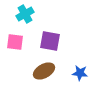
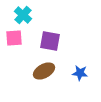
cyan cross: moved 2 px left, 1 px down; rotated 18 degrees counterclockwise
pink square: moved 1 px left, 4 px up; rotated 12 degrees counterclockwise
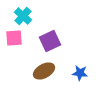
cyan cross: moved 1 px down
purple square: rotated 35 degrees counterclockwise
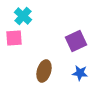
purple square: moved 26 px right
brown ellipse: rotated 45 degrees counterclockwise
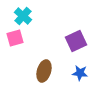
pink square: moved 1 px right; rotated 12 degrees counterclockwise
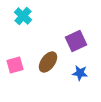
pink square: moved 27 px down
brown ellipse: moved 4 px right, 9 px up; rotated 20 degrees clockwise
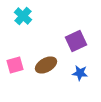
brown ellipse: moved 2 px left, 3 px down; rotated 25 degrees clockwise
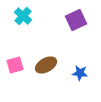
purple square: moved 21 px up
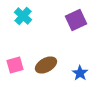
blue star: rotated 28 degrees clockwise
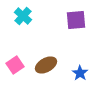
purple square: rotated 20 degrees clockwise
pink square: rotated 18 degrees counterclockwise
